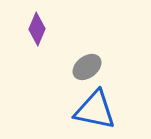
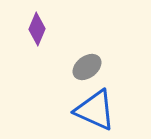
blue triangle: rotated 12 degrees clockwise
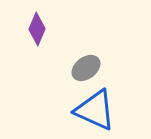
gray ellipse: moved 1 px left, 1 px down
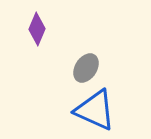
gray ellipse: rotated 20 degrees counterclockwise
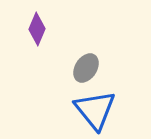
blue triangle: rotated 27 degrees clockwise
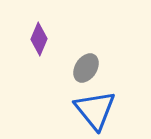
purple diamond: moved 2 px right, 10 px down
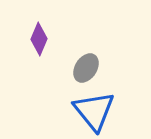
blue triangle: moved 1 px left, 1 px down
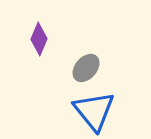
gray ellipse: rotated 8 degrees clockwise
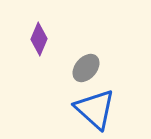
blue triangle: moved 1 px right, 2 px up; rotated 9 degrees counterclockwise
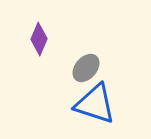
blue triangle: moved 5 px up; rotated 24 degrees counterclockwise
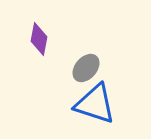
purple diamond: rotated 12 degrees counterclockwise
